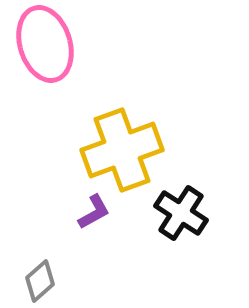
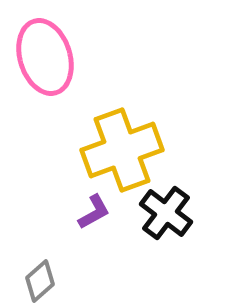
pink ellipse: moved 13 px down
black cross: moved 15 px left; rotated 4 degrees clockwise
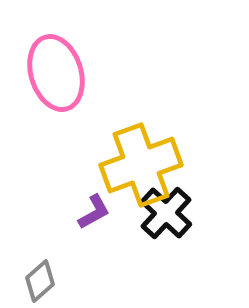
pink ellipse: moved 11 px right, 16 px down
yellow cross: moved 19 px right, 15 px down
black cross: rotated 6 degrees clockwise
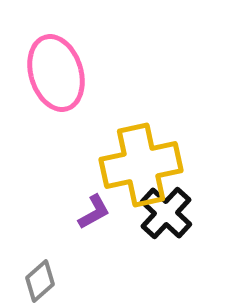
yellow cross: rotated 8 degrees clockwise
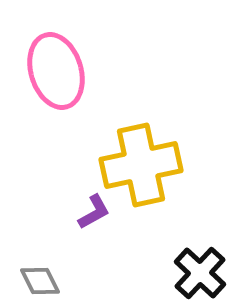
pink ellipse: moved 2 px up
black cross: moved 34 px right, 60 px down
gray diamond: rotated 75 degrees counterclockwise
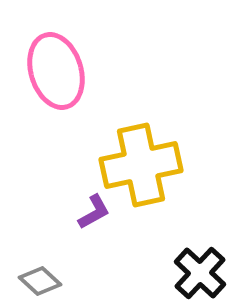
gray diamond: rotated 21 degrees counterclockwise
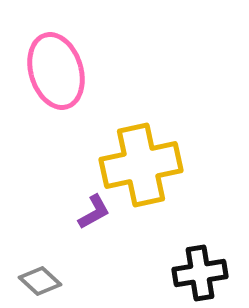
black cross: rotated 38 degrees clockwise
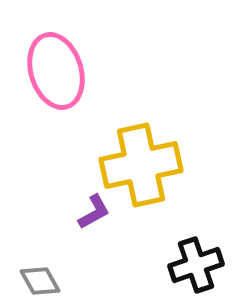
black cross: moved 4 px left, 8 px up; rotated 10 degrees counterclockwise
gray diamond: rotated 18 degrees clockwise
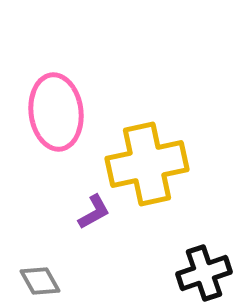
pink ellipse: moved 41 px down; rotated 10 degrees clockwise
yellow cross: moved 6 px right, 1 px up
black cross: moved 8 px right, 8 px down
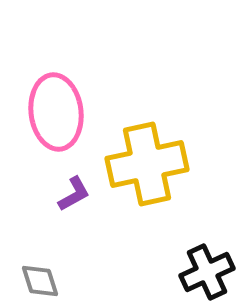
purple L-shape: moved 20 px left, 18 px up
black cross: moved 3 px right, 1 px up; rotated 6 degrees counterclockwise
gray diamond: rotated 12 degrees clockwise
